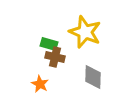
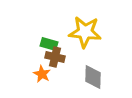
yellow star: rotated 16 degrees counterclockwise
orange star: moved 2 px right, 10 px up
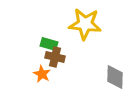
yellow star: moved 8 px up
gray diamond: moved 22 px right
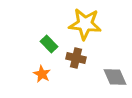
green rectangle: rotated 30 degrees clockwise
brown cross: moved 21 px right, 1 px down
gray diamond: rotated 25 degrees counterclockwise
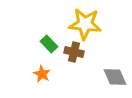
brown cross: moved 2 px left, 6 px up
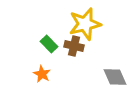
yellow star: rotated 20 degrees counterclockwise
brown cross: moved 6 px up
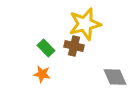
green rectangle: moved 3 px left, 4 px down
orange star: rotated 18 degrees counterclockwise
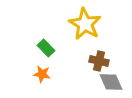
yellow star: rotated 28 degrees counterclockwise
brown cross: moved 25 px right, 15 px down
gray diamond: moved 4 px left, 5 px down
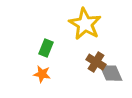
green rectangle: rotated 66 degrees clockwise
brown cross: moved 3 px left, 1 px down; rotated 18 degrees clockwise
gray diamond: moved 9 px up
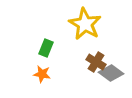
gray diamond: rotated 30 degrees counterclockwise
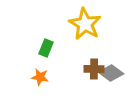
brown cross: moved 2 px left, 7 px down; rotated 30 degrees counterclockwise
orange star: moved 2 px left, 3 px down
